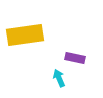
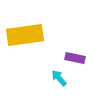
cyan arrow: rotated 18 degrees counterclockwise
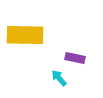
yellow rectangle: rotated 9 degrees clockwise
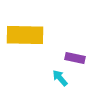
cyan arrow: moved 1 px right
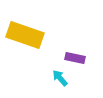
yellow rectangle: rotated 18 degrees clockwise
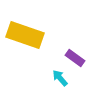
purple rectangle: rotated 24 degrees clockwise
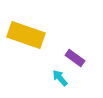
yellow rectangle: moved 1 px right
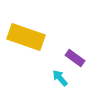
yellow rectangle: moved 2 px down
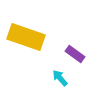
purple rectangle: moved 4 px up
